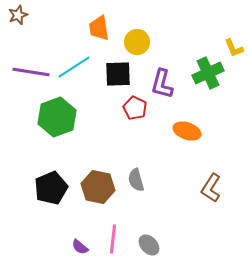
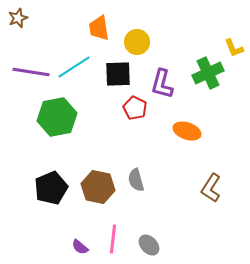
brown star: moved 3 px down
green hexagon: rotated 9 degrees clockwise
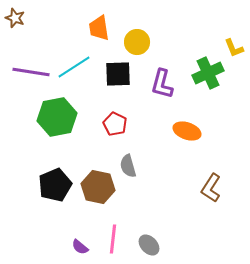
brown star: moved 3 px left; rotated 30 degrees counterclockwise
red pentagon: moved 20 px left, 16 px down
gray semicircle: moved 8 px left, 14 px up
black pentagon: moved 4 px right, 3 px up
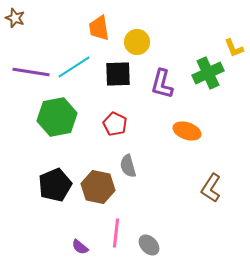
pink line: moved 3 px right, 6 px up
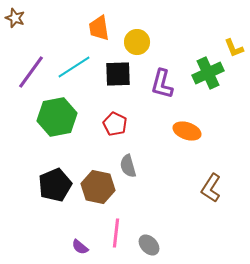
purple line: rotated 63 degrees counterclockwise
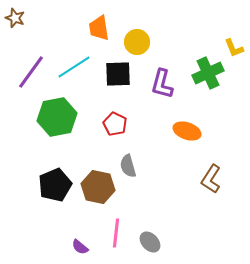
brown L-shape: moved 9 px up
gray ellipse: moved 1 px right, 3 px up
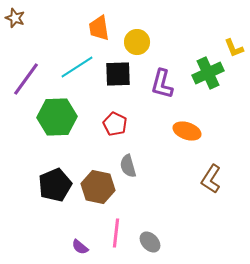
cyan line: moved 3 px right
purple line: moved 5 px left, 7 px down
green hexagon: rotated 9 degrees clockwise
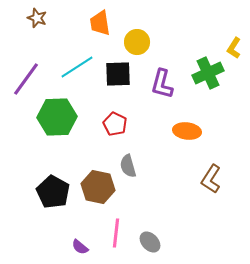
brown star: moved 22 px right
orange trapezoid: moved 1 px right, 5 px up
yellow L-shape: rotated 55 degrees clockwise
orange ellipse: rotated 12 degrees counterclockwise
black pentagon: moved 2 px left, 7 px down; rotated 20 degrees counterclockwise
